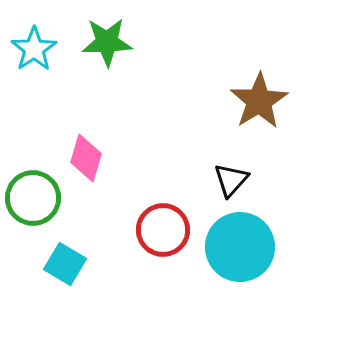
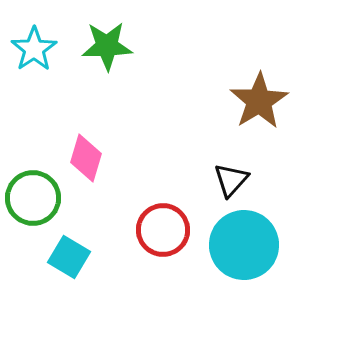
green star: moved 4 px down
cyan circle: moved 4 px right, 2 px up
cyan square: moved 4 px right, 7 px up
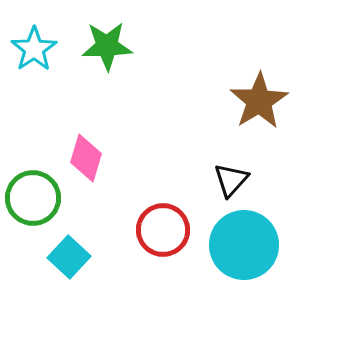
cyan square: rotated 12 degrees clockwise
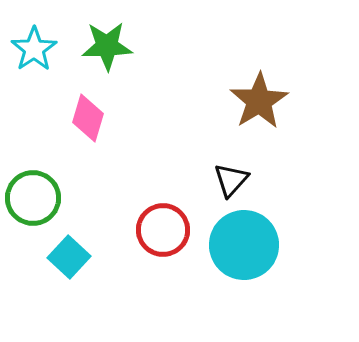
pink diamond: moved 2 px right, 40 px up
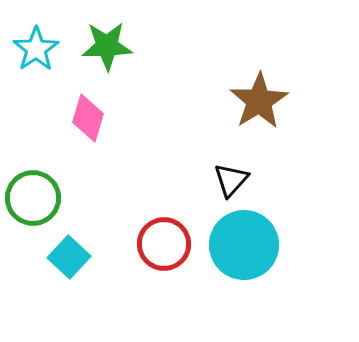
cyan star: moved 2 px right
red circle: moved 1 px right, 14 px down
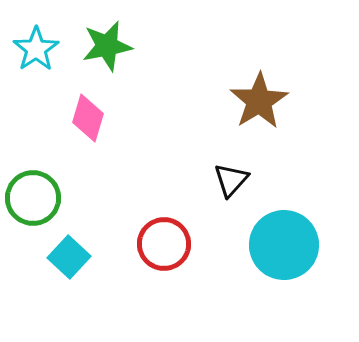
green star: rotated 9 degrees counterclockwise
cyan circle: moved 40 px right
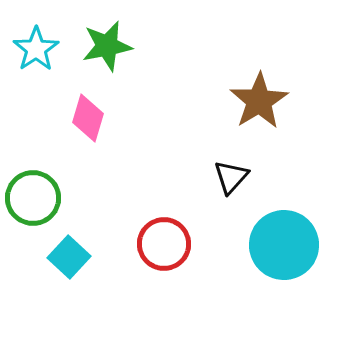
black triangle: moved 3 px up
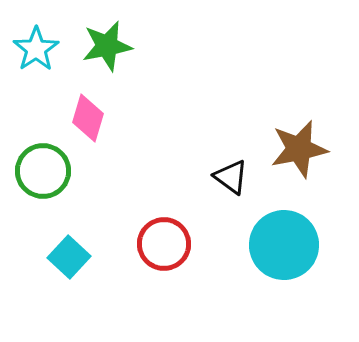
brown star: moved 40 px right, 48 px down; rotated 20 degrees clockwise
black triangle: rotated 36 degrees counterclockwise
green circle: moved 10 px right, 27 px up
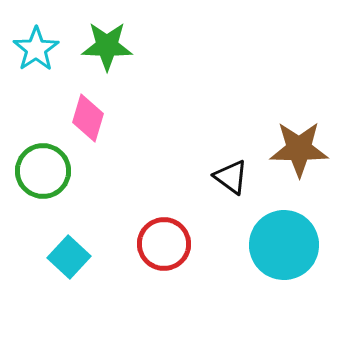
green star: rotated 12 degrees clockwise
brown star: rotated 12 degrees clockwise
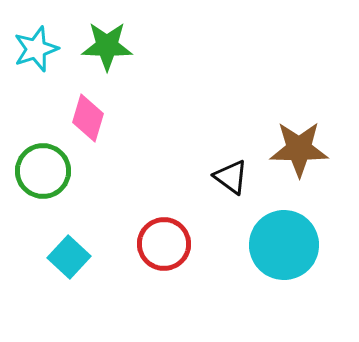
cyan star: rotated 15 degrees clockwise
